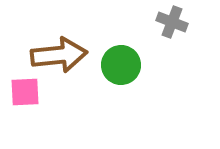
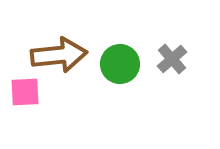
gray cross: moved 37 px down; rotated 28 degrees clockwise
green circle: moved 1 px left, 1 px up
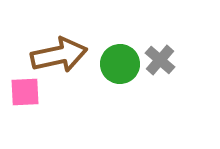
brown arrow: rotated 6 degrees counterclockwise
gray cross: moved 12 px left, 1 px down; rotated 8 degrees counterclockwise
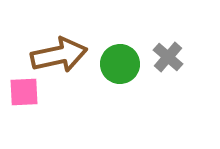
gray cross: moved 8 px right, 3 px up
pink square: moved 1 px left
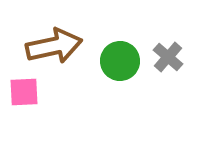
brown arrow: moved 5 px left, 9 px up
green circle: moved 3 px up
